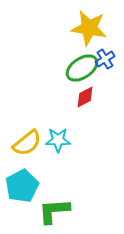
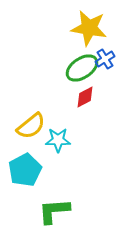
yellow semicircle: moved 4 px right, 17 px up
cyan pentagon: moved 3 px right, 16 px up
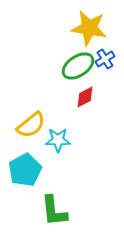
green ellipse: moved 4 px left, 2 px up
yellow semicircle: moved 1 px up
green L-shape: rotated 92 degrees counterclockwise
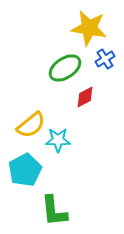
green ellipse: moved 13 px left, 2 px down
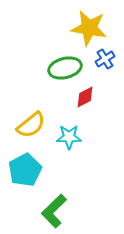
green ellipse: rotated 20 degrees clockwise
cyan star: moved 11 px right, 3 px up
green L-shape: rotated 52 degrees clockwise
